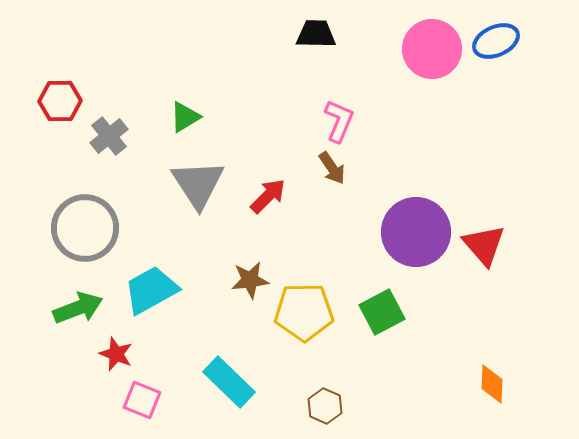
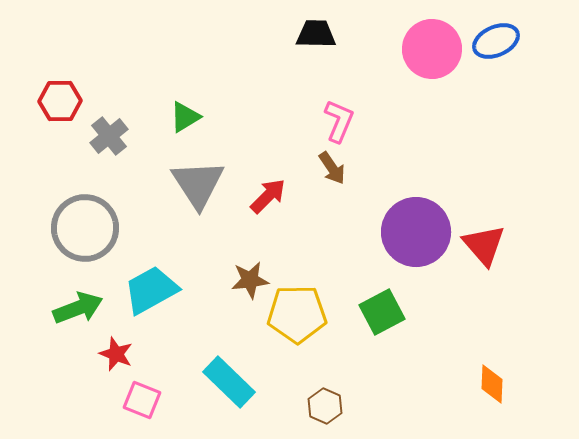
yellow pentagon: moved 7 px left, 2 px down
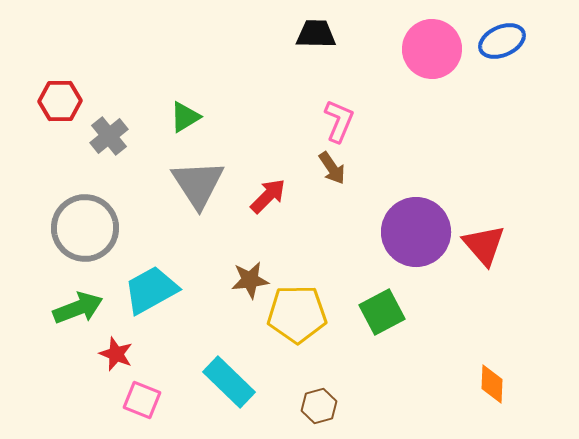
blue ellipse: moved 6 px right
brown hexagon: moved 6 px left; rotated 20 degrees clockwise
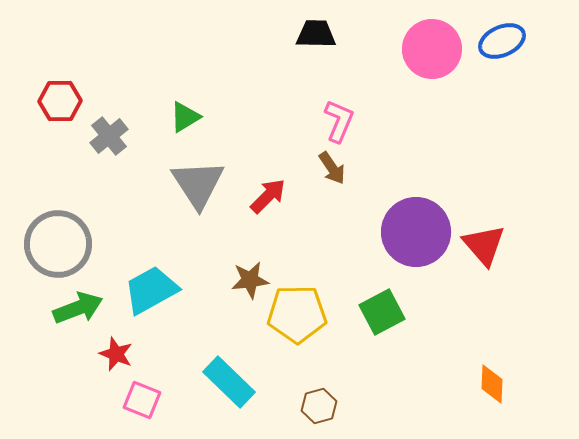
gray circle: moved 27 px left, 16 px down
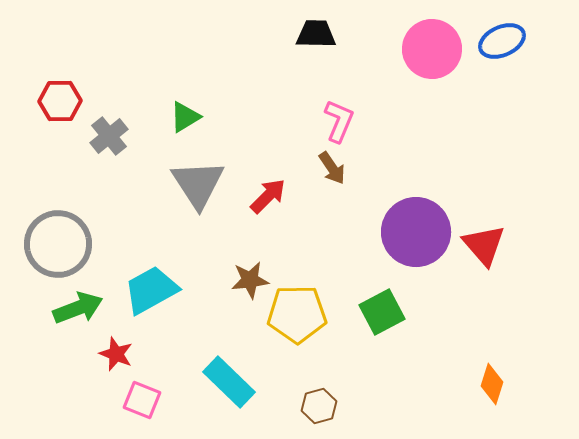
orange diamond: rotated 15 degrees clockwise
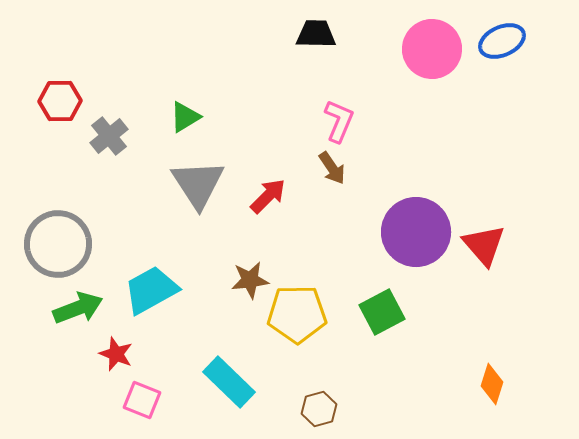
brown hexagon: moved 3 px down
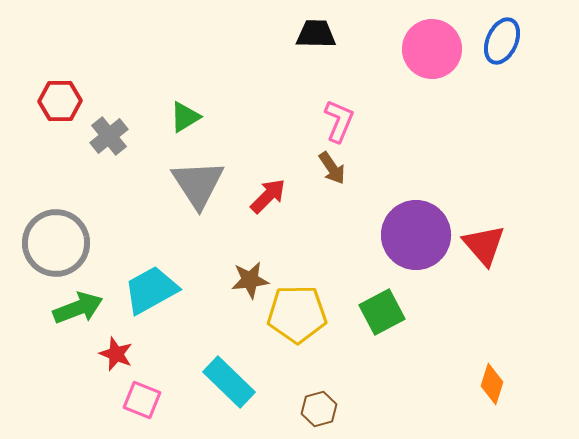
blue ellipse: rotated 42 degrees counterclockwise
purple circle: moved 3 px down
gray circle: moved 2 px left, 1 px up
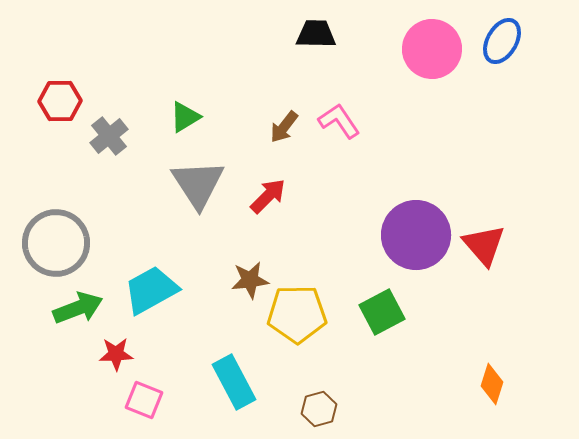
blue ellipse: rotated 6 degrees clockwise
pink L-shape: rotated 57 degrees counterclockwise
brown arrow: moved 48 px left, 41 px up; rotated 72 degrees clockwise
red star: rotated 24 degrees counterclockwise
cyan rectangle: moved 5 px right; rotated 18 degrees clockwise
pink square: moved 2 px right
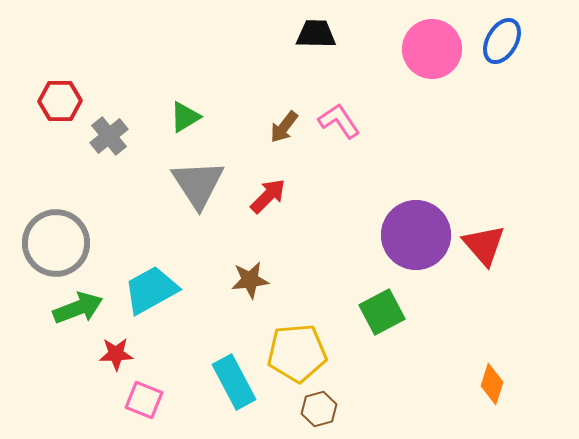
yellow pentagon: moved 39 px down; rotated 4 degrees counterclockwise
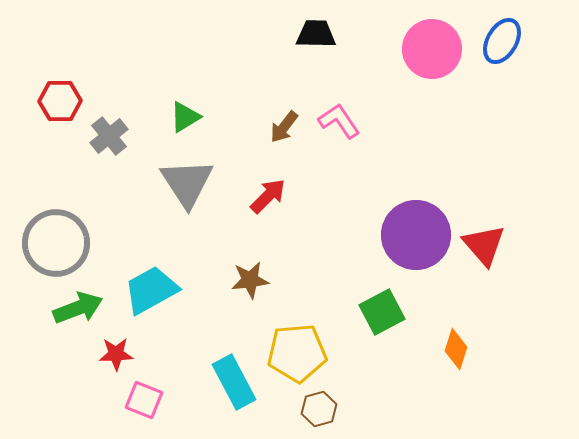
gray triangle: moved 11 px left, 1 px up
orange diamond: moved 36 px left, 35 px up
